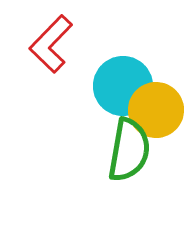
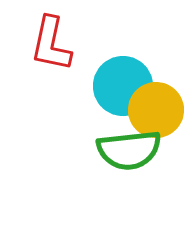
red L-shape: rotated 32 degrees counterclockwise
green semicircle: rotated 74 degrees clockwise
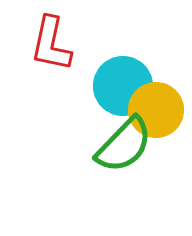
green semicircle: moved 5 px left, 5 px up; rotated 40 degrees counterclockwise
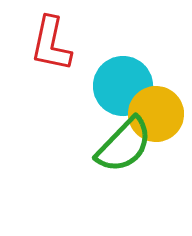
yellow circle: moved 4 px down
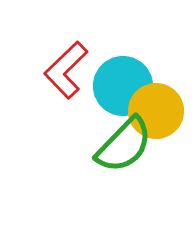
red L-shape: moved 15 px right, 26 px down; rotated 34 degrees clockwise
yellow circle: moved 3 px up
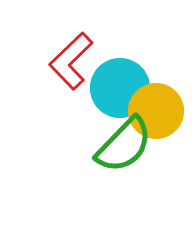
red L-shape: moved 5 px right, 9 px up
cyan circle: moved 3 px left, 2 px down
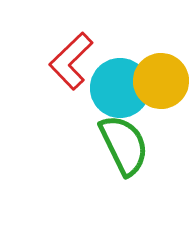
yellow circle: moved 5 px right, 30 px up
green semicircle: rotated 70 degrees counterclockwise
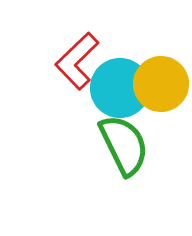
red L-shape: moved 6 px right
yellow circle: moved 3 px down
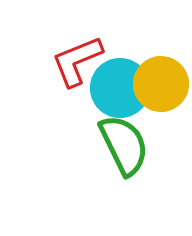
red L-shape: rotated 22 degrees clockwise
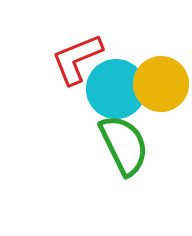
red L-shape: moved 2 px up
cyan circle: moved 4 px left, 1 px down
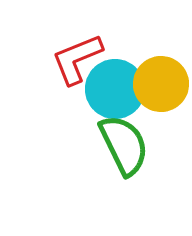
cyan circle: moved 1 px left
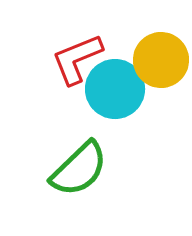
yellow circle: moved 24 px up
green semicircle: moved 45 px left, 24 px down; rotated 72 degrees clockwise
